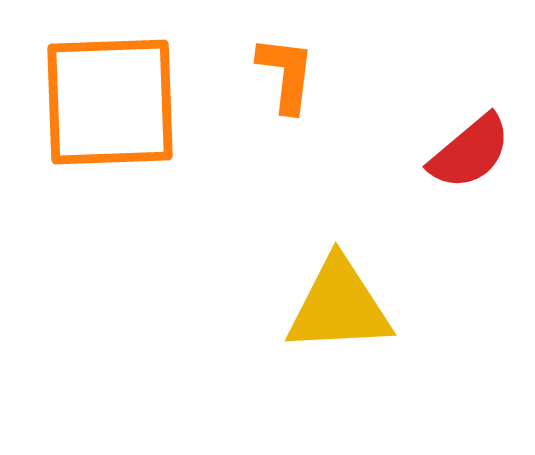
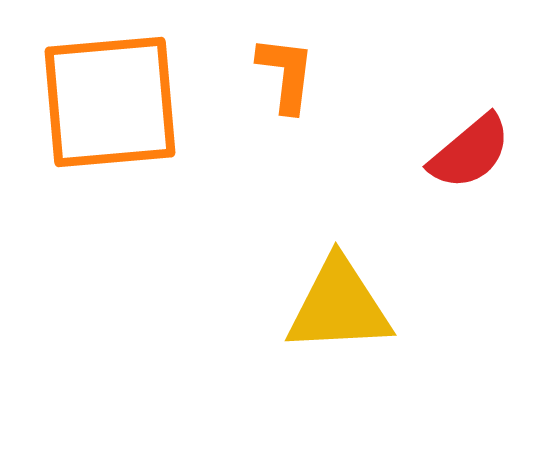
orange square: rotated 3 degrees counterclockwise
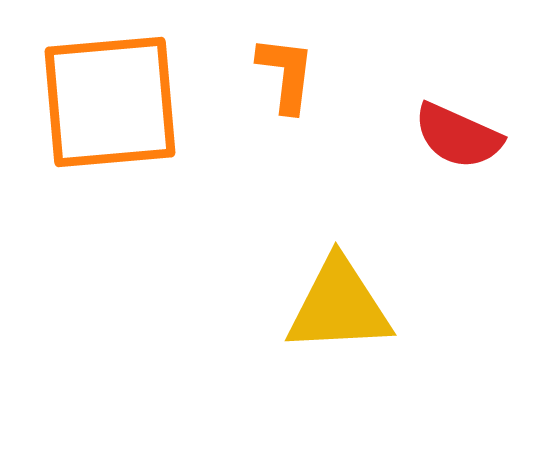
red semicircle: moved 12 px left, 16 px up; rotated 64 degrees clockwise
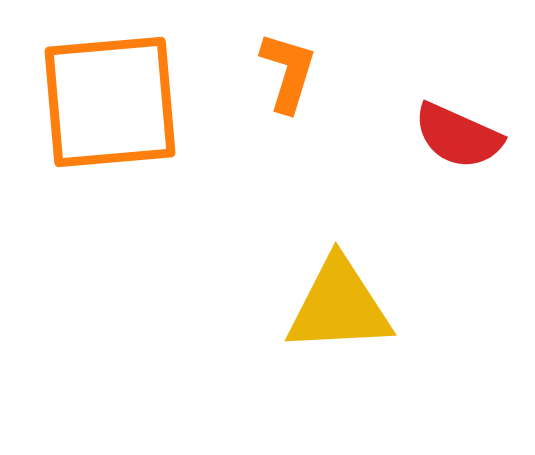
orange L-shape: moved 2 px right, 2 px up; rotated 10 degrees clockwise
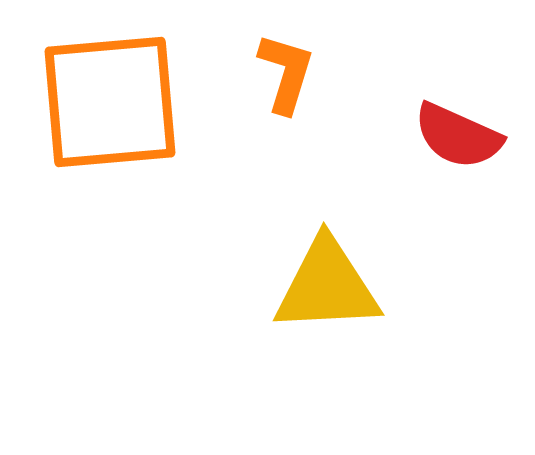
orange L-shape: moved 2 px left, 1 px down
yellow triangle: moved 12 px left, 20 px up
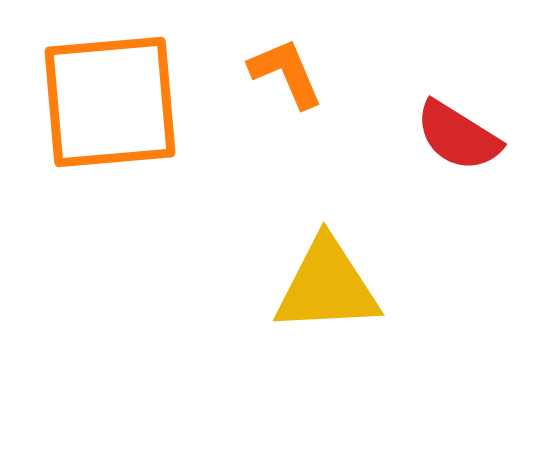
orange L-shape: rotated 40 degrees counterclockwise
red semicircle: rotated 8 degrees clockwise
